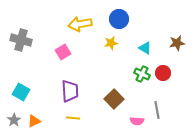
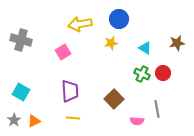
gray line: moved 1 px up
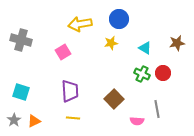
cyan square: rotated 12 degrees counterclockwise
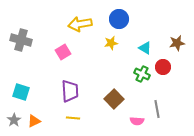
red circle: moved 6 px up
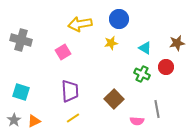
red circle: moved 3 px right
yellow line: rotated 40 degrees counterclockwise
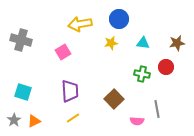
cyan triangle: moved 2 px left, 5 px up; rotated 24 degrees counterclockwise
green cross: rotated 14 degrees counterclockwise
cyan square: moved 2 px right
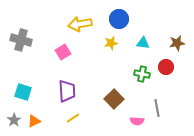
purple trapezoid: moved 3 px left
gray line: moved 1 px up
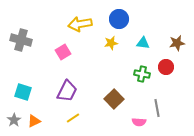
purple trapezoid: rotated 30 degrees clockwise
pink semicircle: moved 2 px right, 1 px down
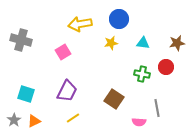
cyan square: moved 3 px right, 2 px down
brown square: rotated 12 degrees counterclockwise
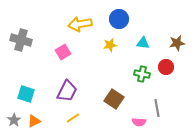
yellow star: moved 1 px left, 2 px down
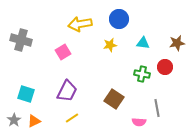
red circle: moved 1 px left
yellow line: moved 1 px left
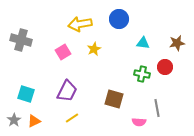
yellow star: moved 16 px left, 4 px down; rotated 16 degrees counterclockwise
brown square: rotated 18 degrees counterclockwise
